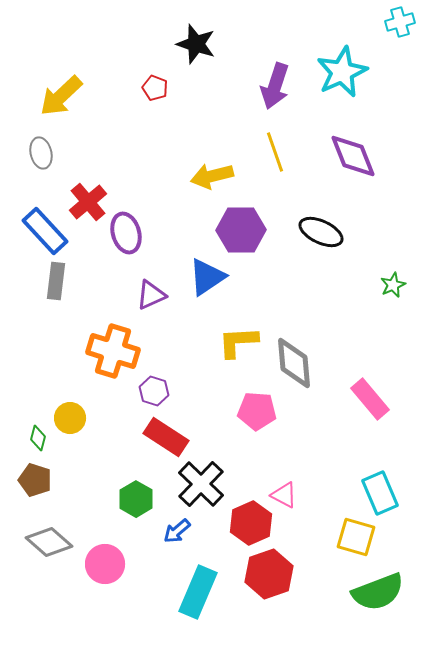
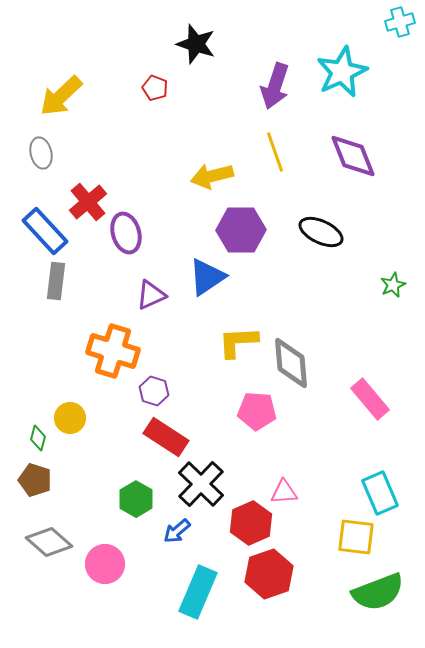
gray diamond at (294, 363): moved 3 px left
pink triangle at (284, 495): moved 3 px up; rotated 32 degrees counterclockwise
yellow square at (356, 537): rotated 9 degrees counterclockwise
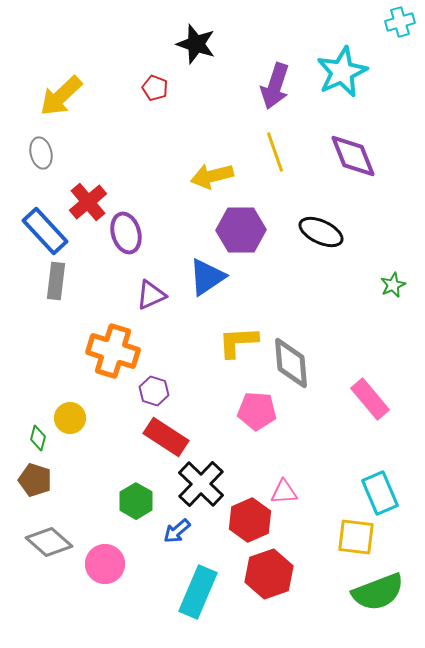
green hexagon at (136, 499): moved 2 px down
red hexagon at (251, 523): moved 1 px left, 3 px up
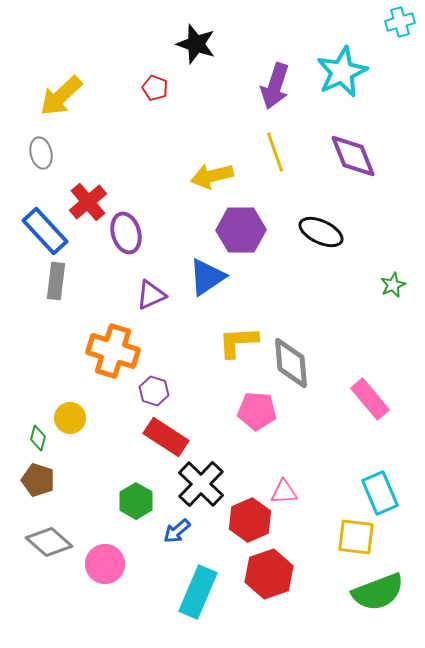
brown pentagon at (35, 480): moved 3 px right
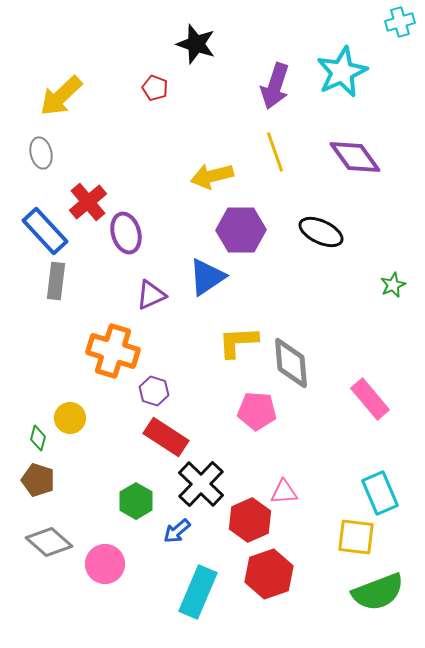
purple diamond at (353, 156): moved 2 px right, 1 px down; rotated 14 degrees counterclockwise
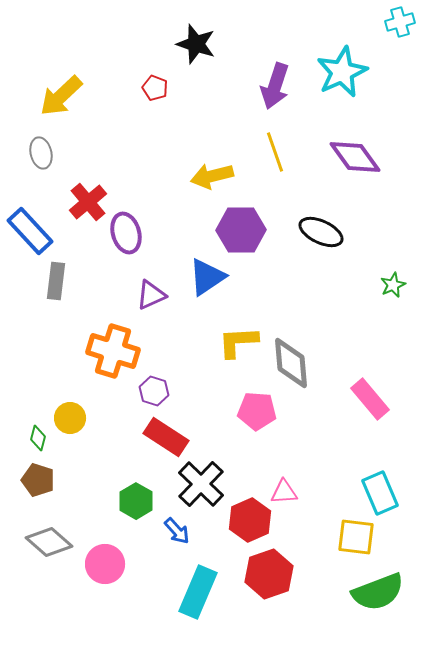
blue rectangle at (45, 231): moved 15 px left
blue arrow at (177, 531): rotated 92 degrees counterclockwise
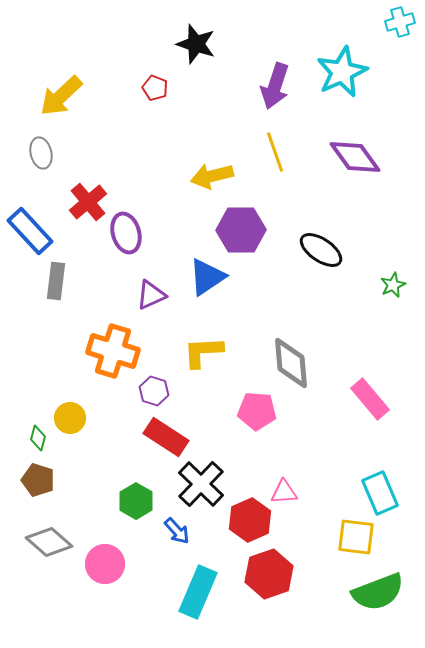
black ellipse at (321, 232): moved 18 px down; rotated 9 degrees clockwise
yellow L-shape at (238, 342): moved 35 px left, 10 px down
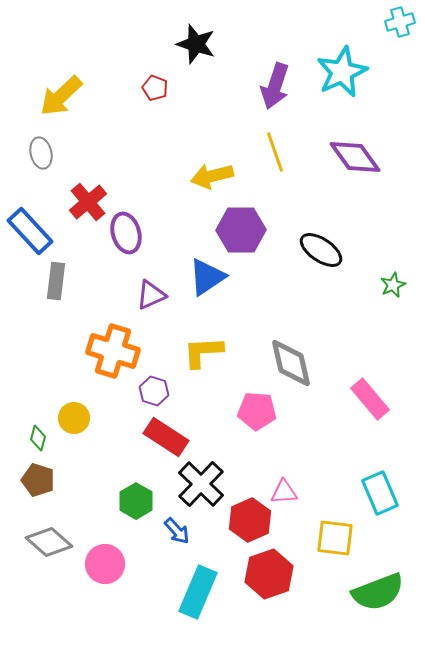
gray diamond at (291, 363): rotated 8 degrees counterclockwise
yellow circle at (70, 418): moved 4 px right
yellow square at (356, 537): moved 21 px left, 1 px down
